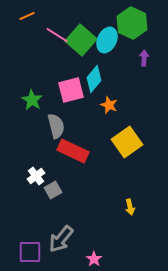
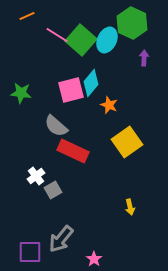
cyan diamond: moved 3 px left, 4 px down
green star: moved 11 px left, 7 px up; rotated 25 degrees counterclockwise
gray semicircle: rotated 145 degrees clockwise
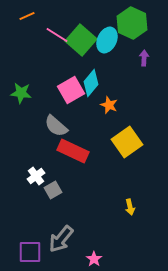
pink square: rotated 16 degrees counterclockwise
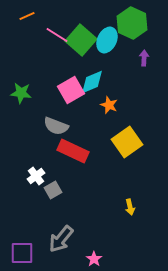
cyan diamond: moved 1 px right, 1 px up; rotated 28 degrees clockwise
gray semicircle: rotated 20 degrees counterclockwise
purple square: moved 8 px left, 1 px down
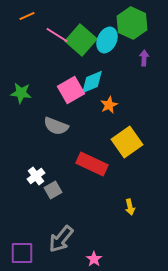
orange star: rotated 24 degrees clockwise
red rectangle: moved 19 px right, 13 px down
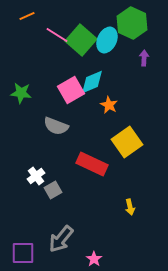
orange star: rotated 18 degrees counterclockwise
purple square: moved 1 px right
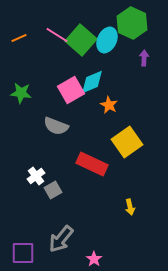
orange line: moved 8 px left, 22 px down
